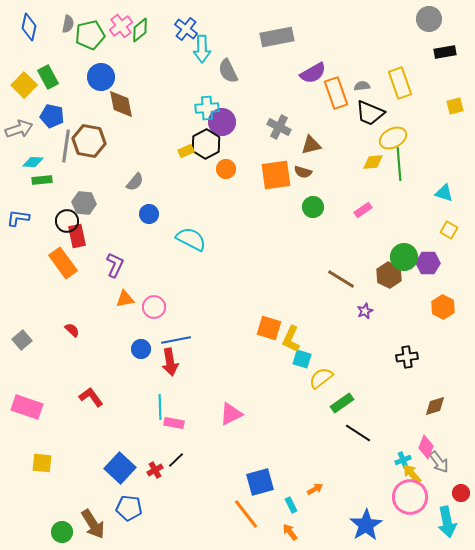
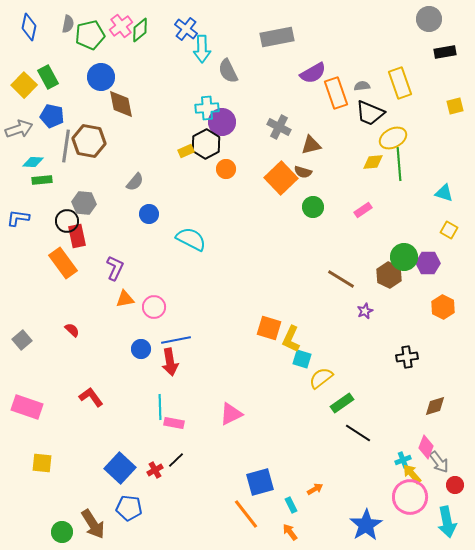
orange square at (276, 175): moved 5 px right, 3 px down; rotated 36 degrees counterclockwise
purple L-shape at (115, 265): moved 3 px down
red circle at (461, 493): moved 6 px left, 8 px up
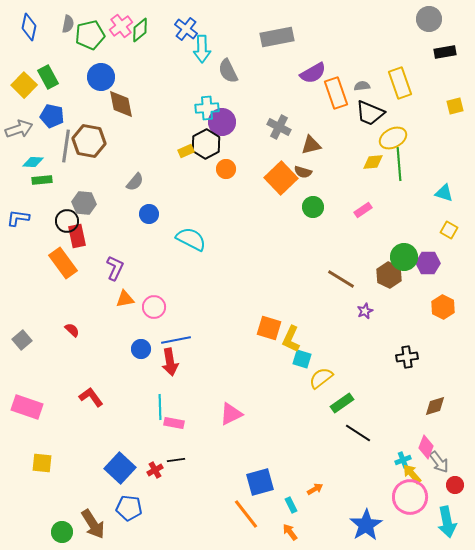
black line at (176, 460): rotated 36 degrees clockwise
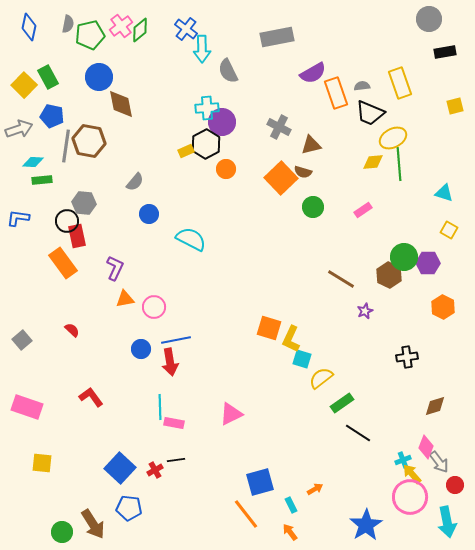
blue circle at (101, 77): moved 2 px left
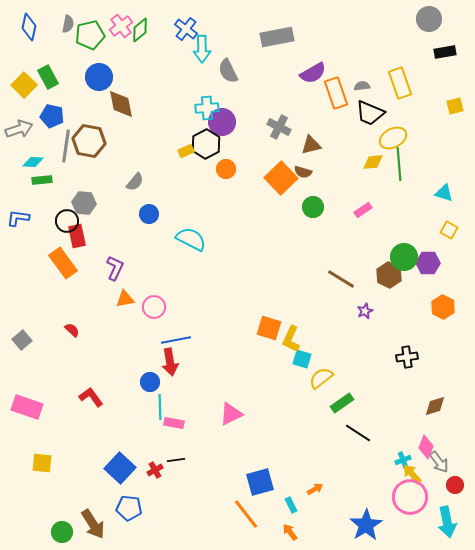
blue circle at (141, 349): moved 9 px right, 33 px down
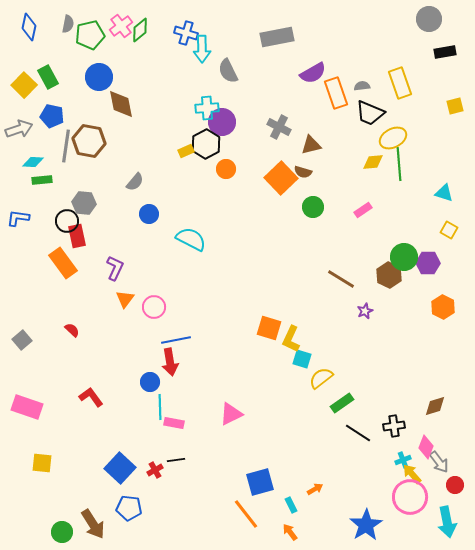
blue cross at (186, 29): moved 4 px down; rotated 20 degrees counterclockwise
orange triangle at (125, 299): rotated 42 degrees counterclockwise
black cross at (407, 357): moved 13 px left, 69 px down
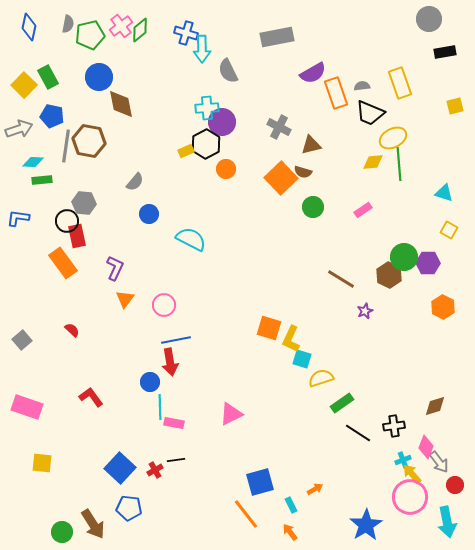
pink circle at (154, 307): moved 10 px right, 2 px up
yellow semicircle at (321, 378): rotated 20 degrees clockwise
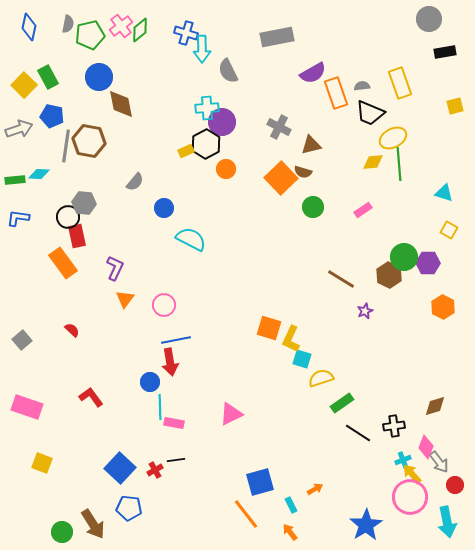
cyan diamond at (33, 162): moved 6 px right, 12 px down
green rectangle at (42, 180): moved 27 px left
blue circle at (149, 214): moved 15 px right, 6 px up
black circle at (67, 221): moved 1 px right, 4 px up
yellow square at (42, 463): rotated 15 degrees clockwise
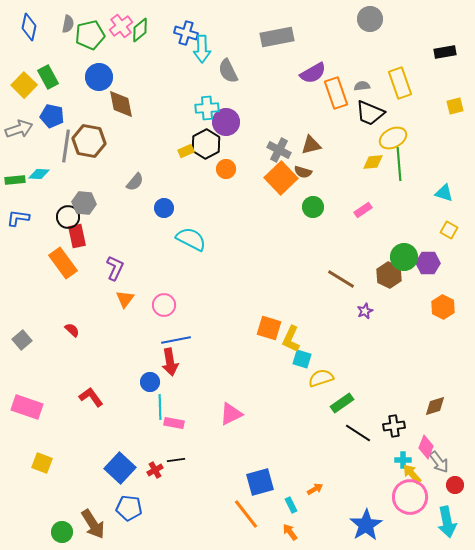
gray circle at (429, 19): moved 59 px left
purple circle at (222, 122): moved 4 px right
gray cross at (279, 127): moved 23 px down
cyan cross at (403, 460): rotated 21 degrees clockwise
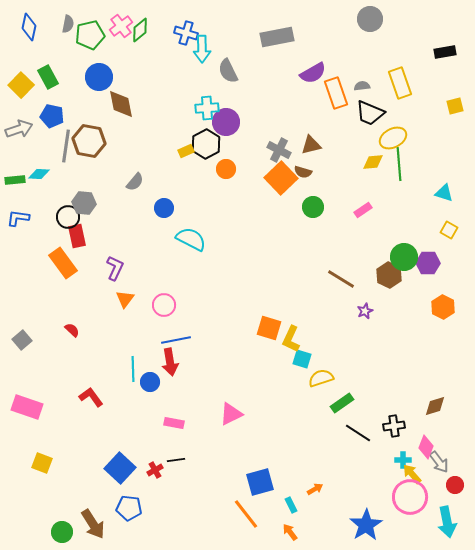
yellow square at (24, 85): moved 3 px left
cyan line at (160, 407): moved 27 px left, 38 px up
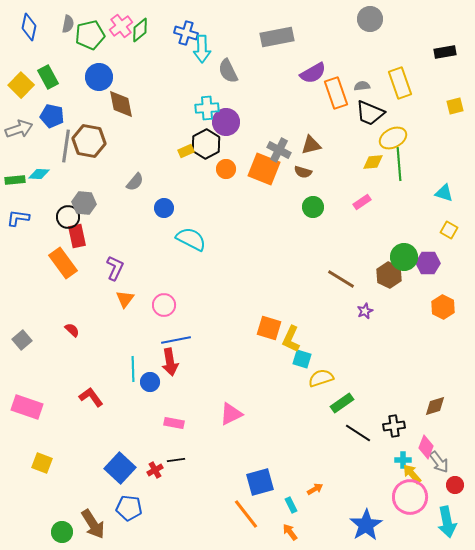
orange square at (281, 178): moved 17 px left, 9 px up; rotated 24 degrees counterclockwise
pink rectangle at (363, 210): moved 1 px left, 8 px up
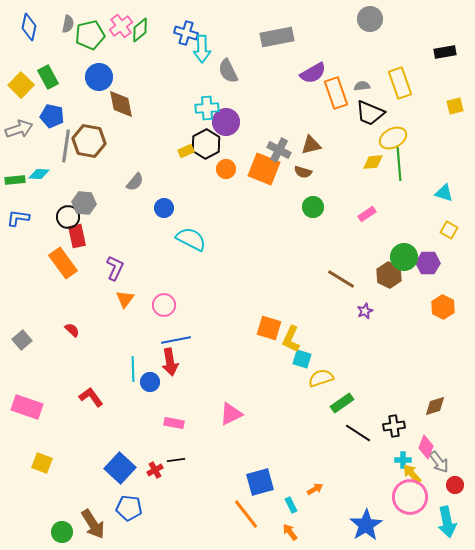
pink rectangle at (362, 202): moved 5 px right, 12 px down
